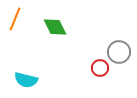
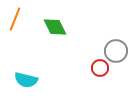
gray circle: moved 3 px left, 1 px up
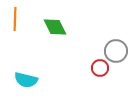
orange line: rotated 20 degrees counterclockwise
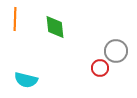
green diamond: rotated 20 degrees clockwise
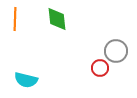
green diamond: moved 2 px right, 8 px up
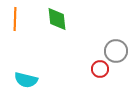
red circle: moved 1 px down
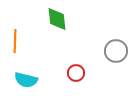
orange line: moved 22 px down
red circle: moved 24 px left, 4 px down
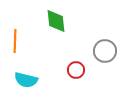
green diamond: moved 1 px left, 2 px down
gray circle: moved 11 px left
red circle: moved 3 px up
